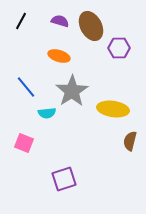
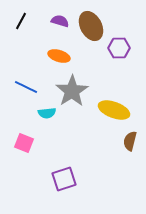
blue line: rotated 25 degrees counterclockwise
yellow ellipse: moved 1 px right, 1 px down; rotated 12 degrees clockwise
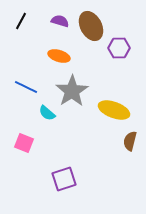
cyan semicircle: rotated 48 degrees clockwise
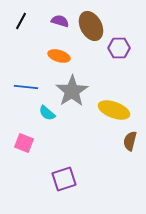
blue line: rotated 20 degrees counterclockwise
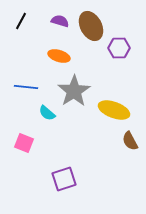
gray star: moved 2 px right
brown semicircle: rotated 42 degrees counterclockwise
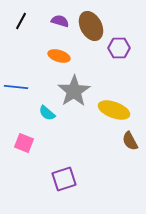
blue line: moved 10 px left
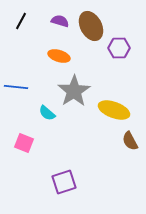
purple square: moved 3 px down
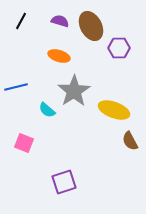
blue line: rotated 20 degrees counterclockwise
cyan semicircle: moved 3 px up
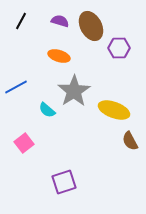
blue line: rotated 15 degrees counterclockwise
pink square: rotated 30 degrees clockwise
